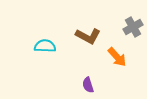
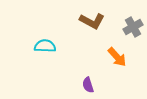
brown L-shape: moved 4 px right, 15 px up
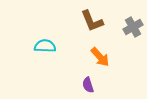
brown L-shape: rotated 40 degrees clockwise
orange arrow: moved 17 px left
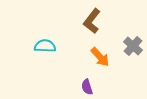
brown L-shape: rotated 60 degrees clockwise
gray cross: moved 19 px down; rotated 18 degrees counterclockwise
purple semicircle: moved 1 px left, 2 px down
